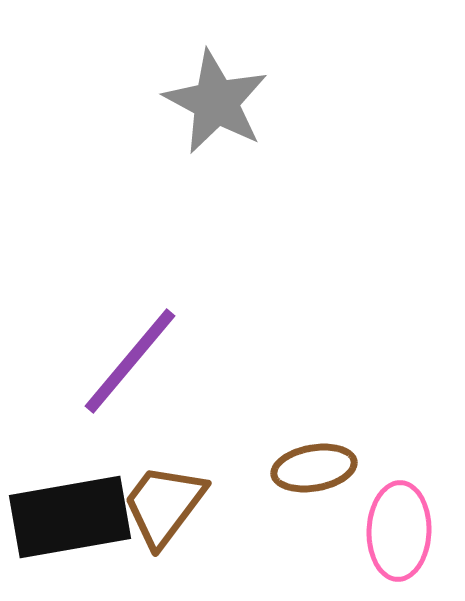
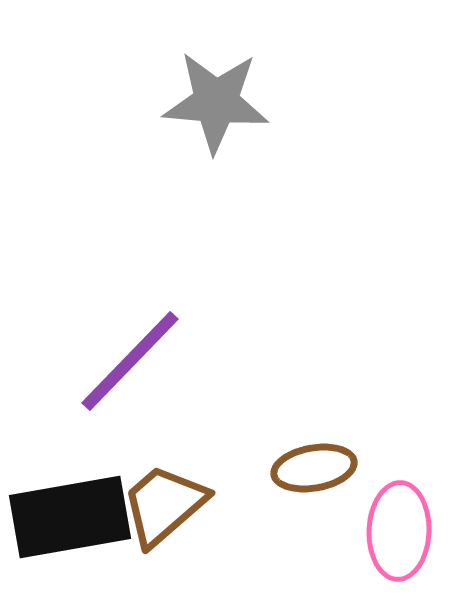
gray star: rotated 23 degrees counterclockwise
purple line: rotated 4 degrees clockwise
brown trapezoid: rotated 12 degrees clockwise
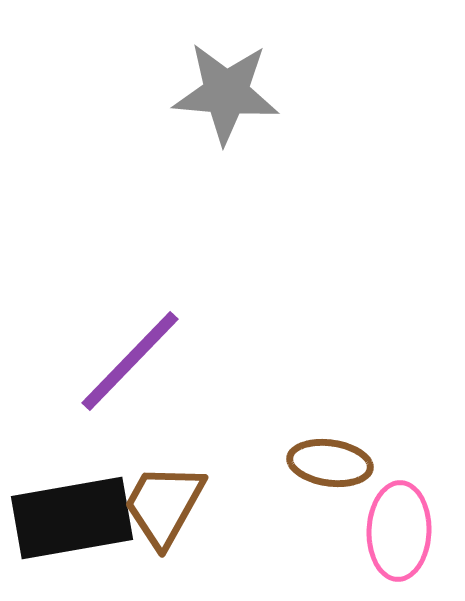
gray star: moved 10 px right, 9 px up
brown ellipse: moved 16 px right, 5 px up; rotated 18 degrees clockwise
brown trapezoid: rotated 20 degrees counterclockwise
black rectangle: moved 2 px right, 1 px down
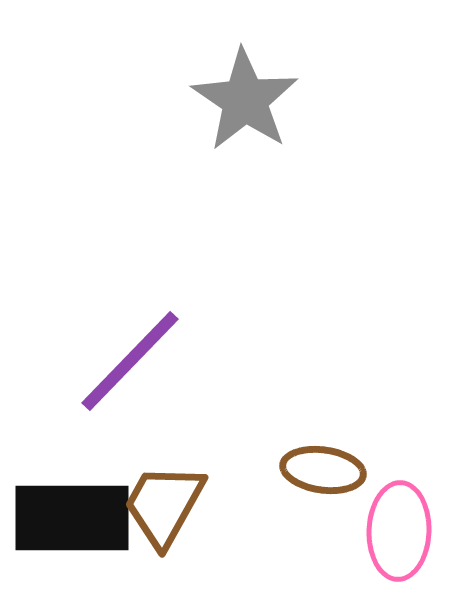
gray star: moved 19 px right, 7 px down; rotated 29 degrees clockwise
brown ellipse: moved 7 px left, 7 px down
black rectangle: rotated 10 degrees clockwise
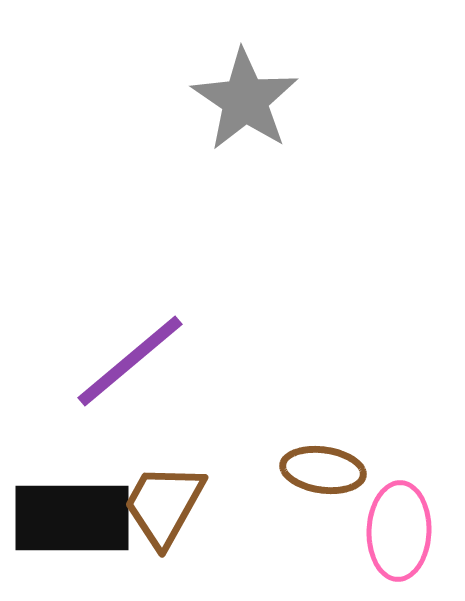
purple line: rotated 6 degrees clockwise
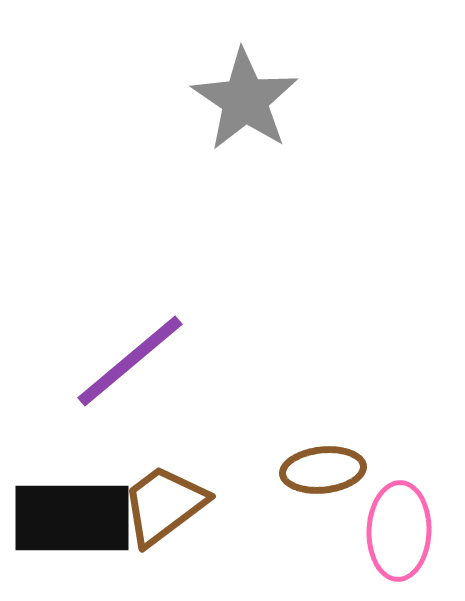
brown ellipse: rotated 14 degrees counterclockwise
brown trapezoid: rotated 24 degrees clockwise
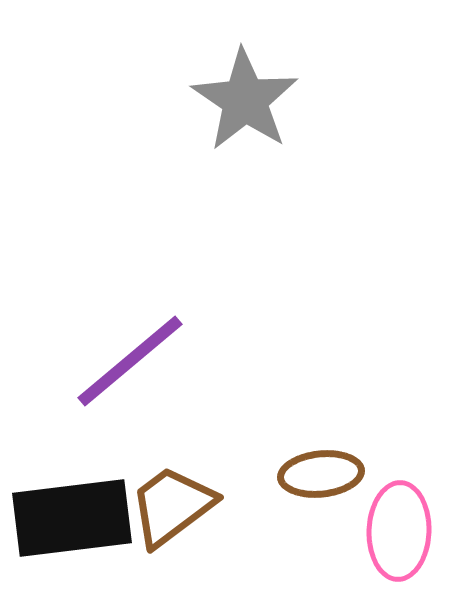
brown ellipse: moved 2 px left, 4 px down
brown trapezoid: moved 8 px right, 1 px down
black rectangle: rotated 7 degrees counterclockwise
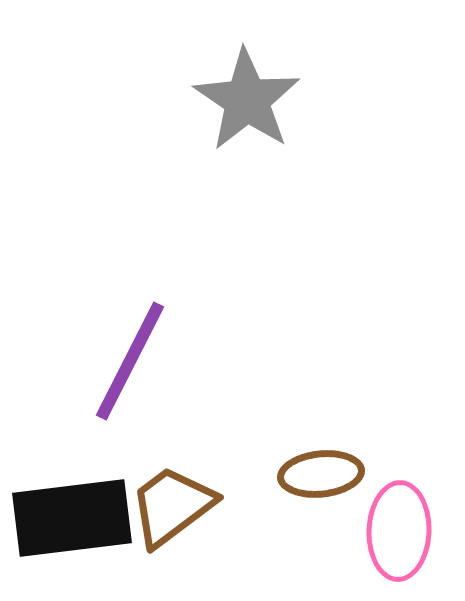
gray star: moved 2 px right
purple line: rotated 23 degrees counterclockwise
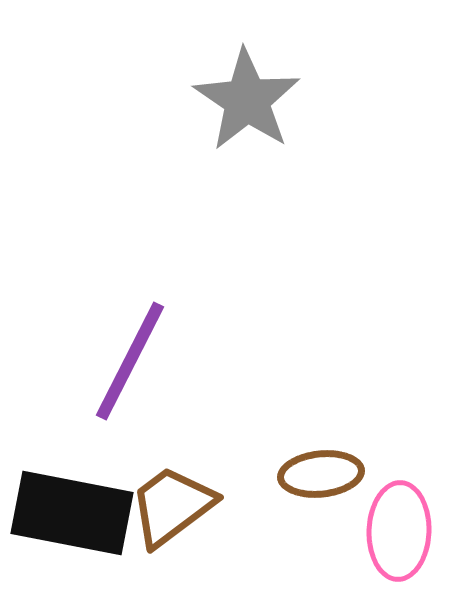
black rectangle: moved 5 px up; rotated 18 degrees clockwise
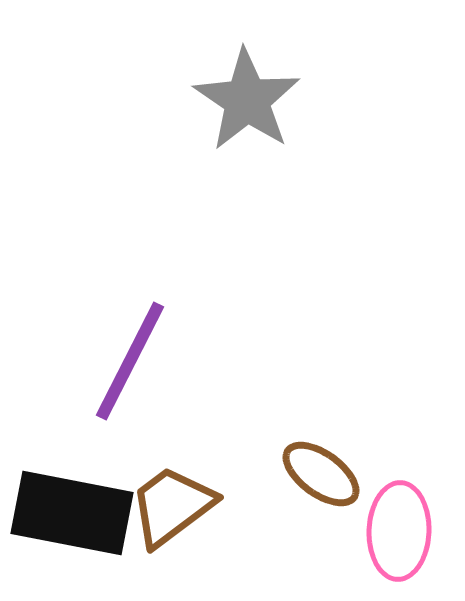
brown ellipse: rotated 42 degrees clockwise
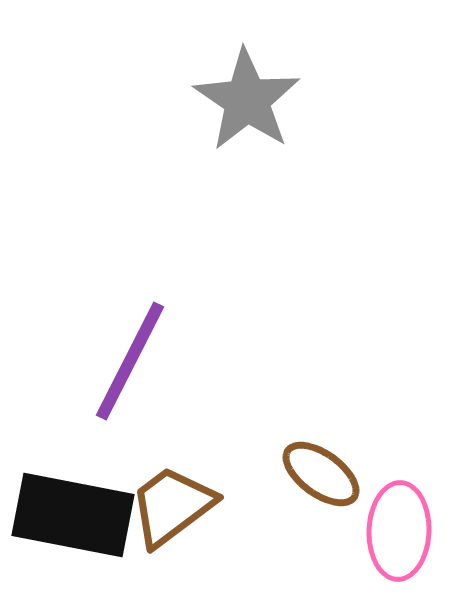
black rectangle: moved 1 px right, 2 px down
